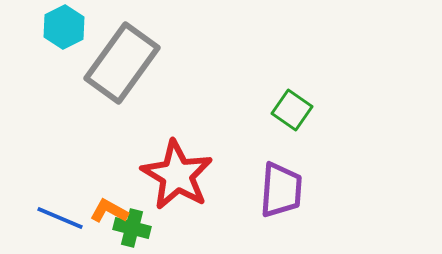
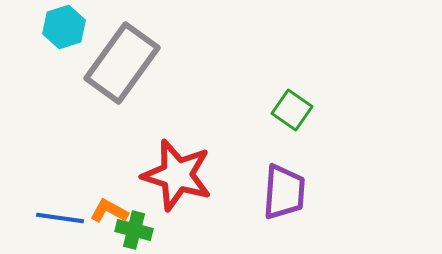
cyan hexagon: rotated 9 degrees clockwise
red star: rotated 14 degrees counterclockwise
purple trapezoid: moved 3 px right, 2 px down
blue line: rotated 15 degrees counterclockwise
green cross: moved 2 px right, 2 px down
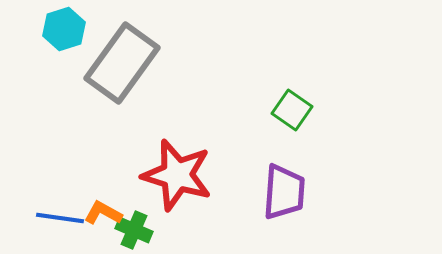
cyan hexagon: moved 2 px down
orange L-shape: moved 6 px left, 2 px down
green cross: rotated 9 degrees clockwise
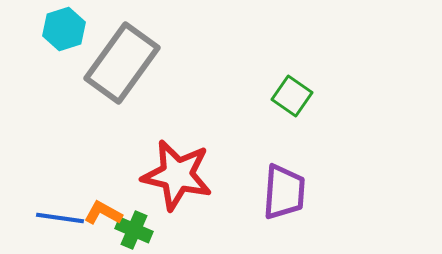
green square: moved 14 px up
red star: rotated 4 degrees counterclockwise
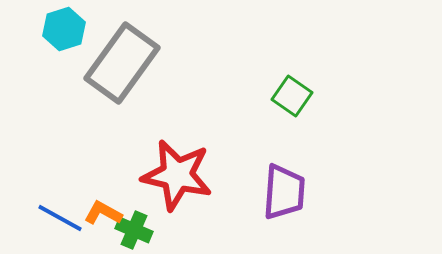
blue line: rotated 21 degrees clockwise
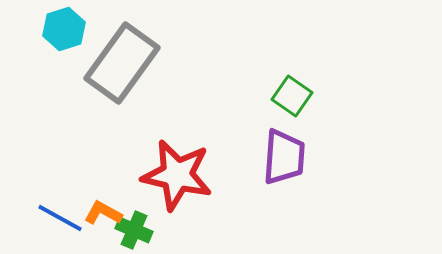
purple trapezoid: moved 35 px up
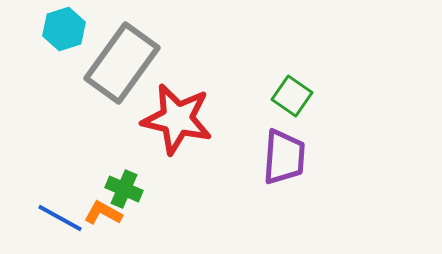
red star: moved 56 px up
green cross: moved 10 px left, 41 px up
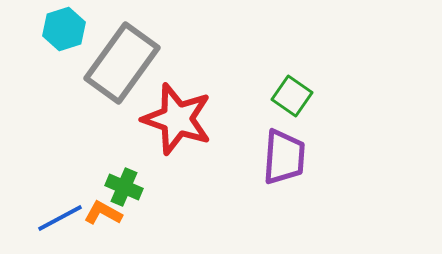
red star: rotated 6 degrees clockwise
green cross: moved 2 px up
blue line: rotated 57 degrees counterclockwise
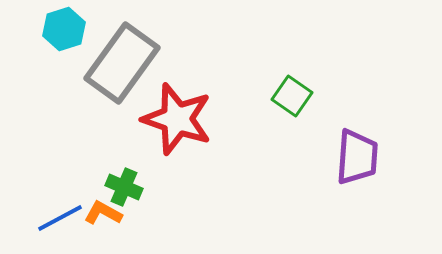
purple trapezoid: moved 73 px right
